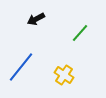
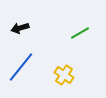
black arrow: moved 16 px left, 9 px down; rotated 12 degrees clockwise
green line: rotated 18 degrees clockwise
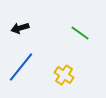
green line: rotated 66 degrees clockwise
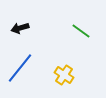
green line: moved 1 px right, 2 px up
blue line: moved 1 px left, 1 px down
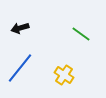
green line: moved 3 px down
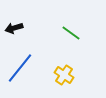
black arrow: moved 6 px left
green line: moved 10 px left, 1 px up
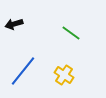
black arrow: moved 4 px up
blue line: moved 3 px right, 3 px down
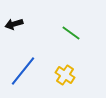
yellow cross: moved 1 px right
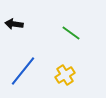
black arrow: rotated 24 degrees clockwise
yellow cross: rotated 24 degrees clockwise
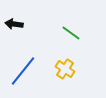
yellow cross: moved 6 px up; rotated 24 degrees counterclockwise
